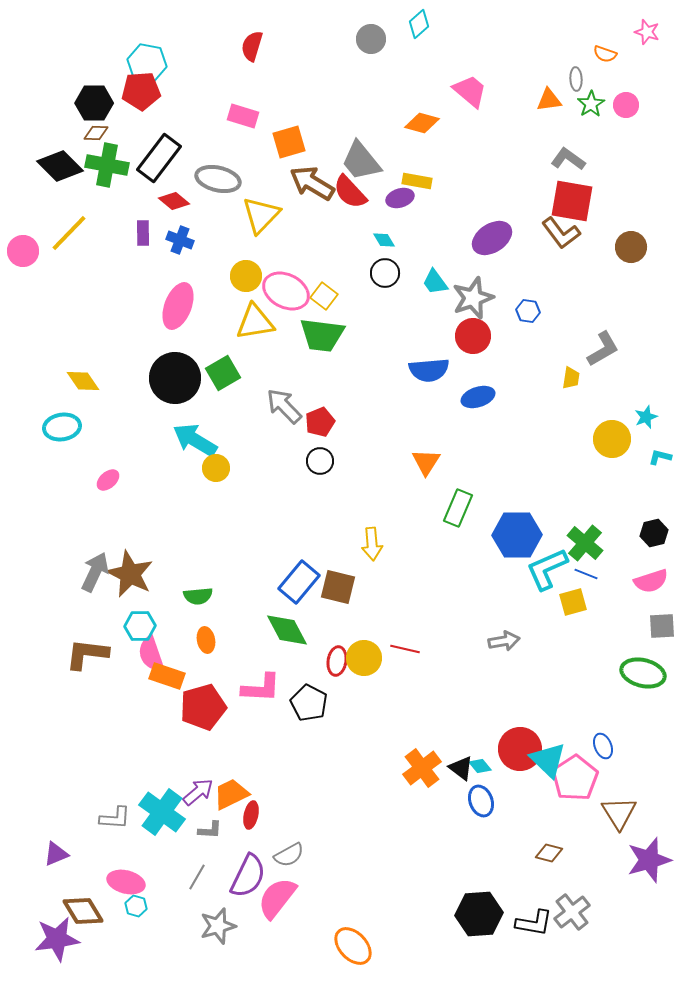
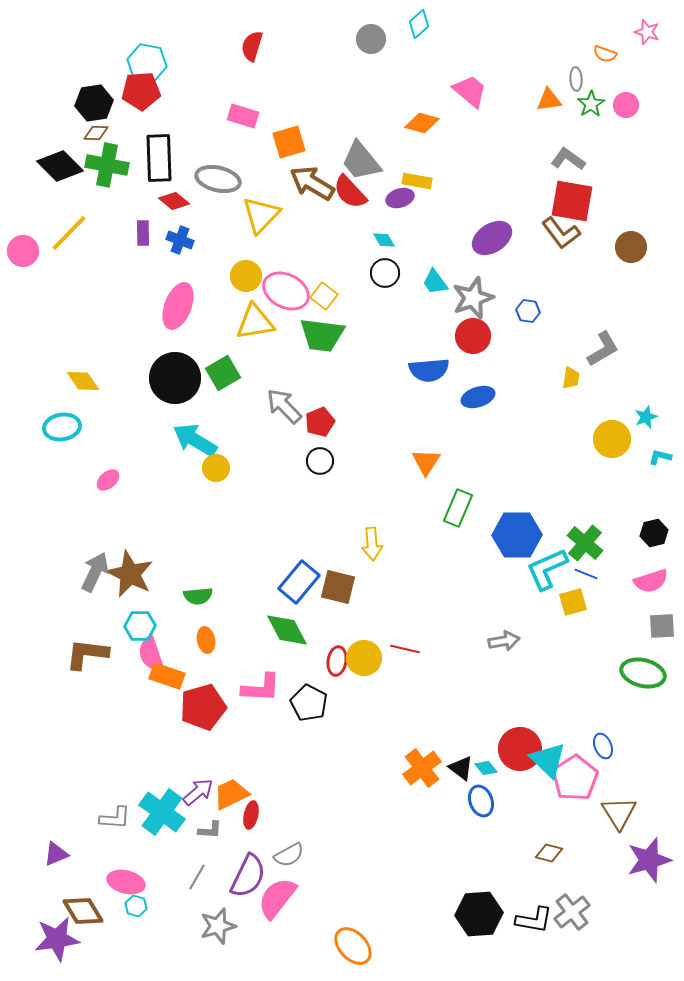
black hexagon at (94, 103): rotated 9 degrees counterclockwise
black rectangle at (159, 158): rotated 39 degrees counterclockwise
cyan diamond at (480, 766): moved 6 px right, 2 px down
black L-shape at (534, 923): moved 3 px up
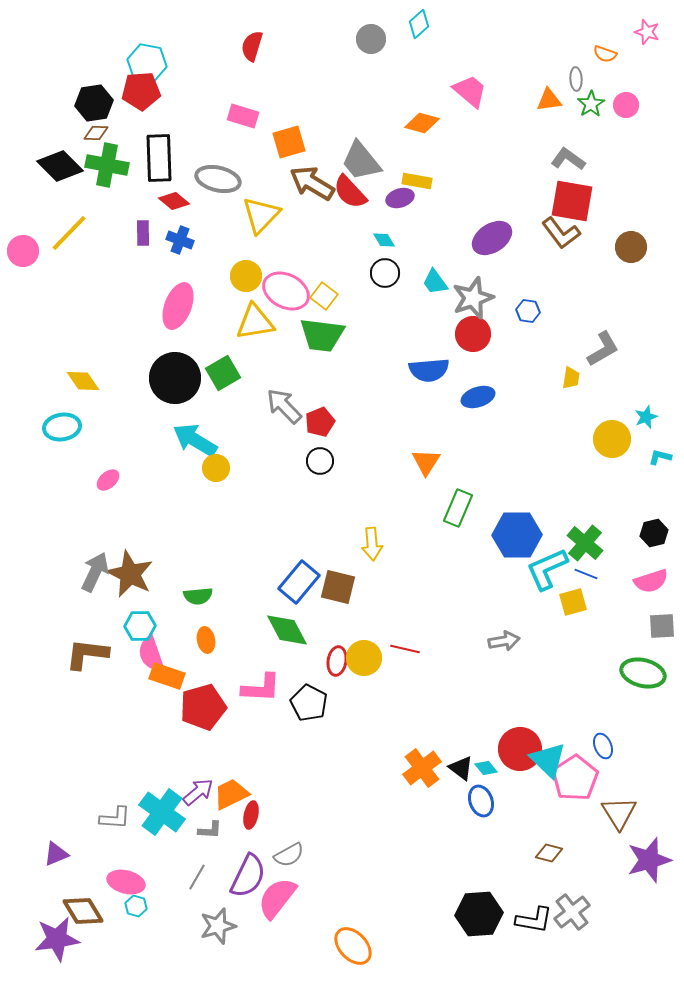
red circle at (473, 336): moved 2 px up
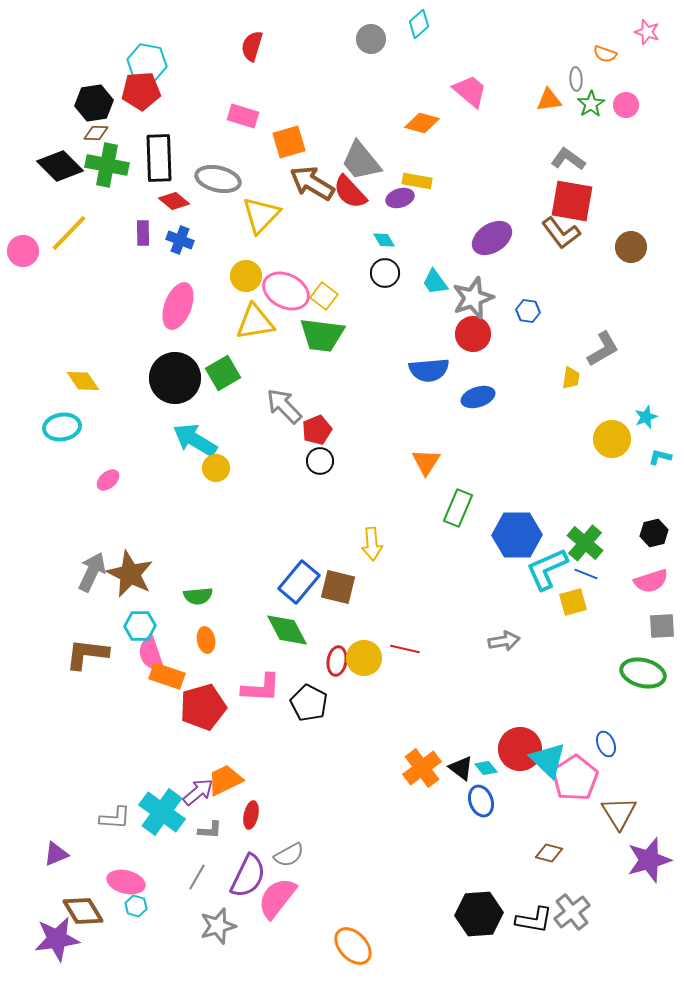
red pentagon at (320, 422): moved 3 px left, 8 px down
gray arrow at (95, 572): moved 3 px left
blue ellipse at (603, 746): moved 3 px right, 2 px up
orange trapezoid at (231, 794): moved 6 px left, 14 px up
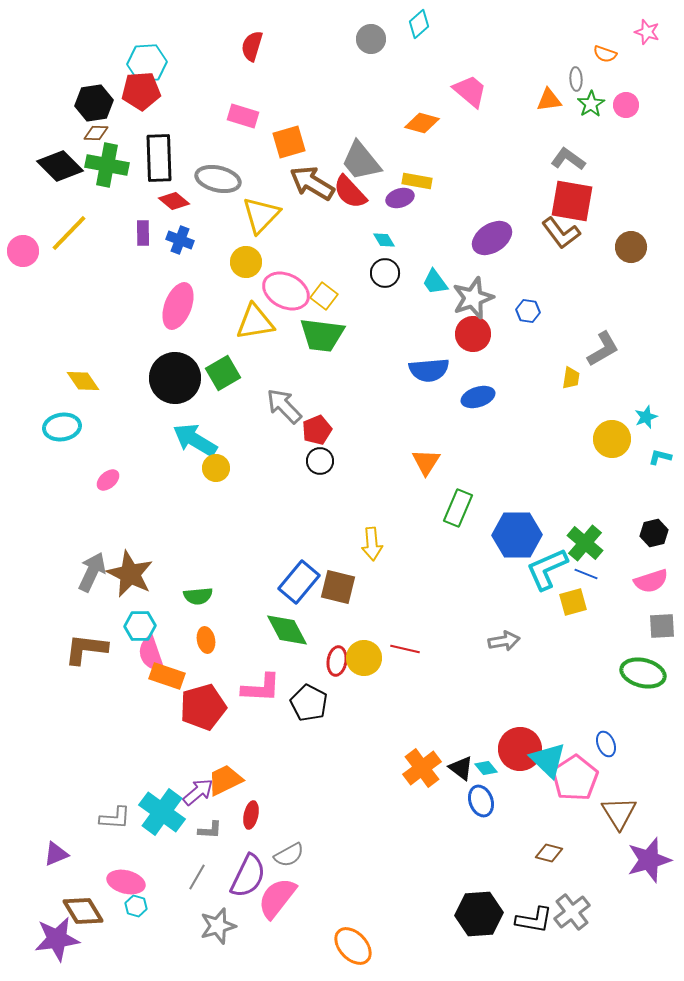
cyan hexagon at (147, 63): rotated 15 degrees counterclockwise
yellow circle at (246, 276): moved 14 px up
brown L-shape at (87, 654): moved 1 px left, 5 px up
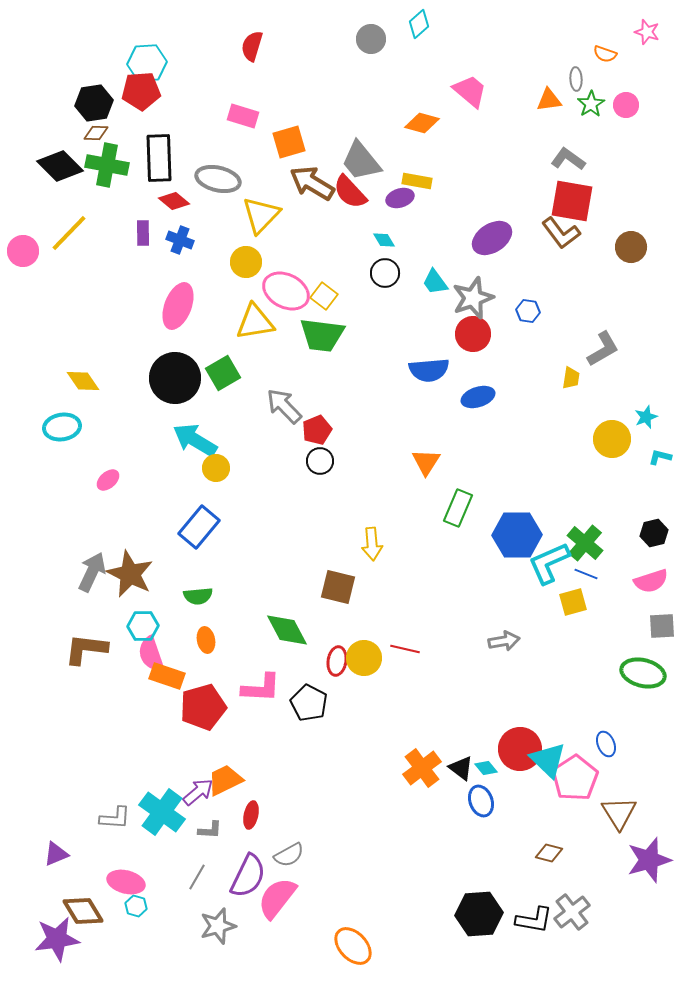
cyan L-shape at (547, 569): moved 2 px right, 6 px up
blue rectangle at (299, 582): moved 100 px left, 55 px up
cyan hexagon at (140, 626): moved 3 px right
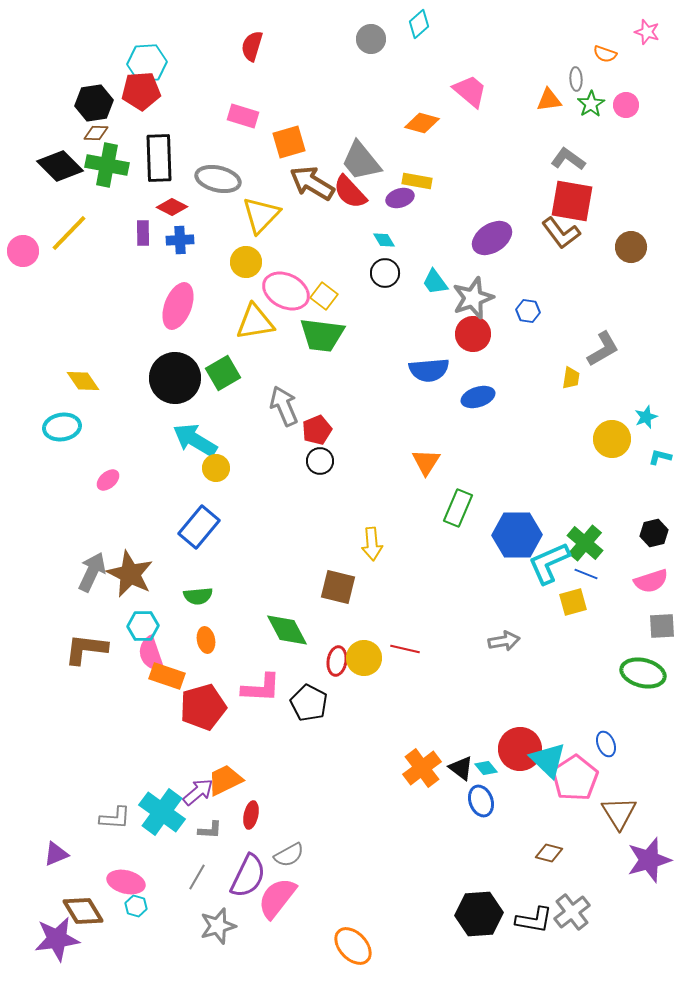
red diamond at (174, 201): moved 2 px left, 6 px down; rotated 12 degrees counterclockwise
blue cross at (180, 240): rotated 24 degrees counterclockwise
gray arrow at (284, 406): rotated 21 degrees clockwise
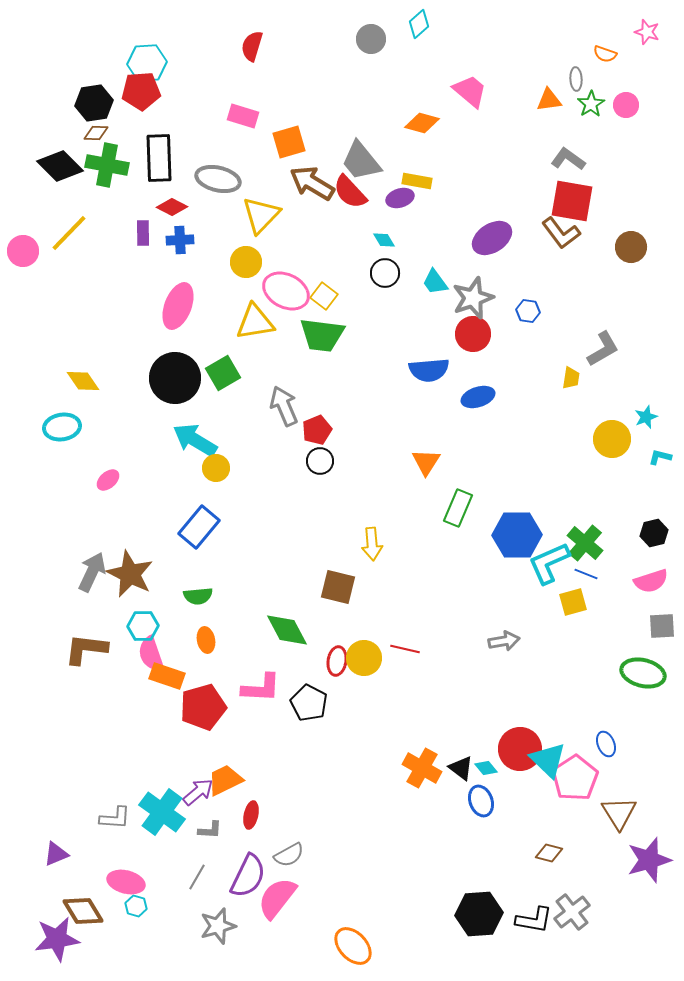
orange cross at (422, 768): rotated 24 degrees counterclockwise
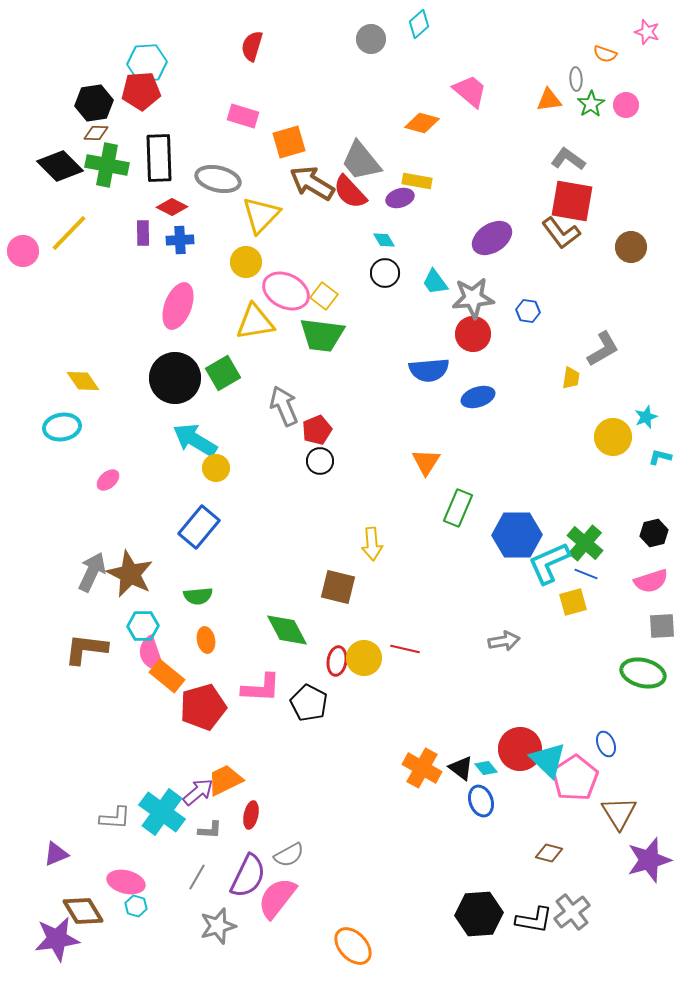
gray star at (473, 298): rotated 15 degrees clockwise
yellow circle at (612, 439): moved 1 px right, 2 px up
orange rectangle at (167, 676): rotated 20 degrees clockwise
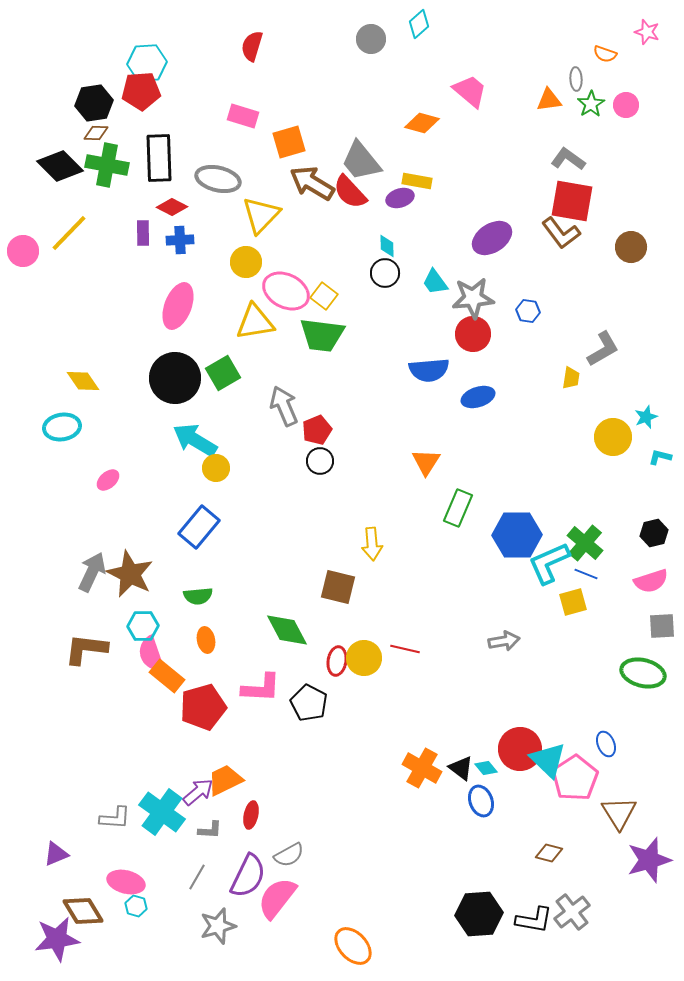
cyan diamond at (384, 240): moved 3 px right, 6 px down; rotated 30 degrees clockwise
